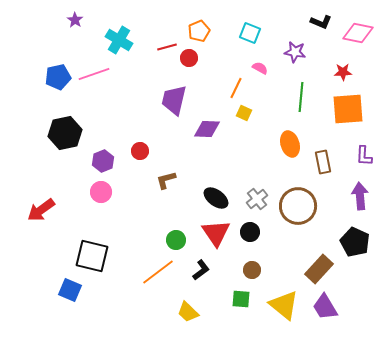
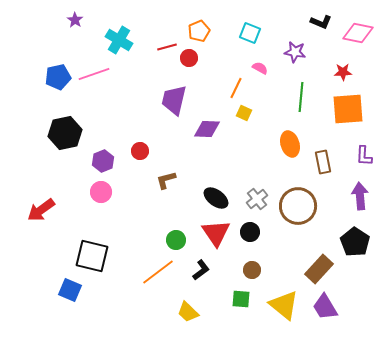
black pentagon at (355, 242): rotated 8 degrees clockwise
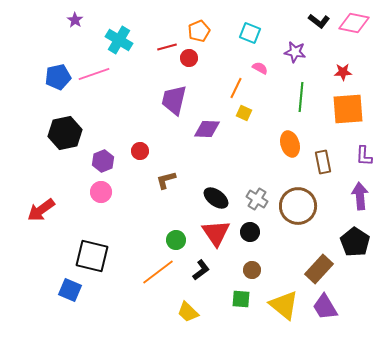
black L-shape at (321, 22): moved 2 px left, 1 px up; rotated 15 degrees clockwise
pink diamond at (358, 33): moved 4 px left, 10 px up
gray cross at (257, 199): rotated 20 degrees counterclockwise
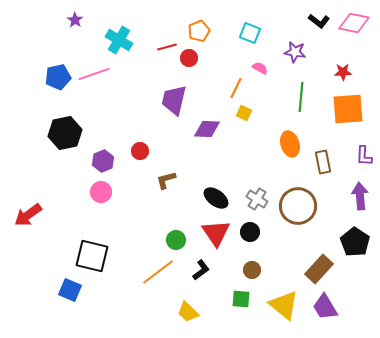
red arrow at (41, 210): moved 13 px left, 5 px down
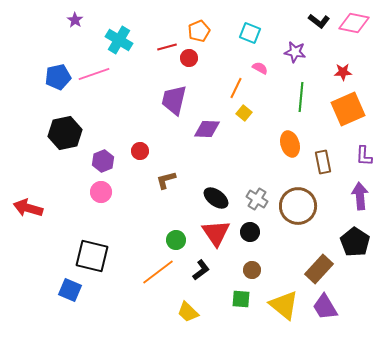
orange square at (348, 109): rotated 20 degrees counterclockwise
yellow square at (244, 113): rotated 14 degrees clockwise
red arrow at (28, 215): moved 7 px up; rotated 52 degrees clockwise
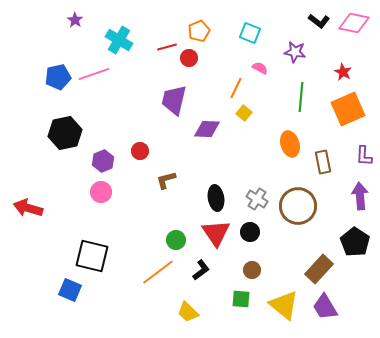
red star at (343, 72): rotated 30 degrees clockwise
black ellipse at (216, 198): rotated 45 degrees clockwise
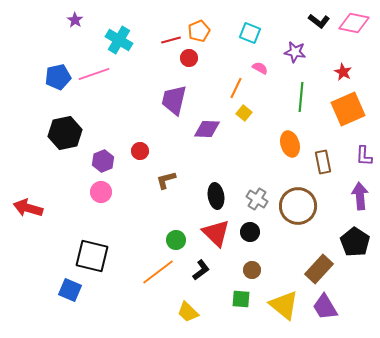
red line at (167, 47): moved 4 px right, 7 px up
black ellipse at (216, 198): moved 2 px up
red triangle at (216, 233): rotated 12 degrees counterclockwise
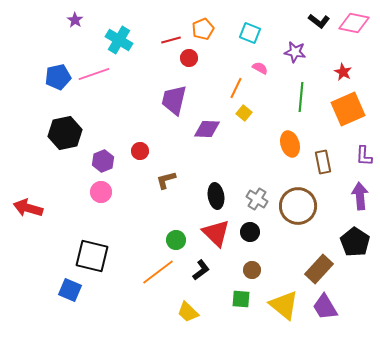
orange pentagon at (199, 31): moved 4 px right, 2 px up
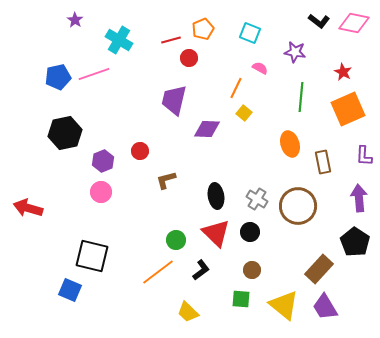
purple arrow at (360, 196): moved 1 px left, 2 px down
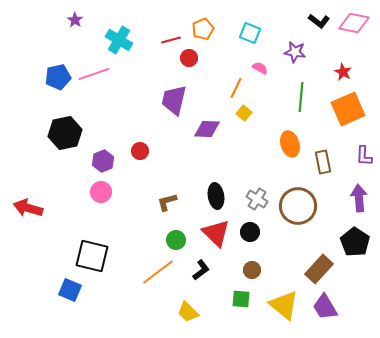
brown L-shape at (166, 180): moved 1 px right, 22 px down
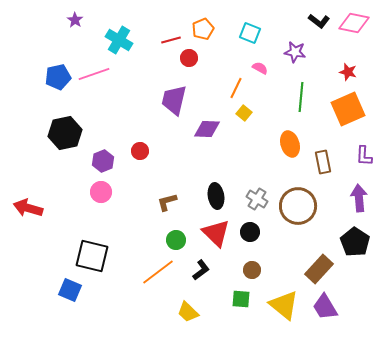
red star at (343, 72): moved 5 px right; rotated 12 degrees counterclockwise
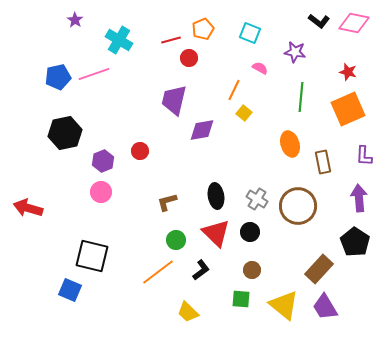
orange line at (236, 88): moved 2 px left, 2 px down
purple diamond at (207, 129): moved 5 px left, 1 px down; rotated 12 degrees counterclockwise
